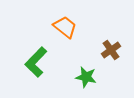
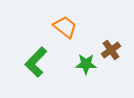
green star: moved 13 px up; rotated 10 degrees counterclockwise
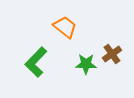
brown cross: moved 1 px right, 4 px down
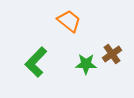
orange trapezoid: moved 4 px right, 6 px up
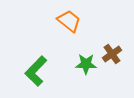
green L-shape: moved 9 px down
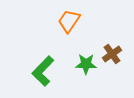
orange trapezoid: rotated 95 degrees counterclockwise
green L-shape: moved 7 px right
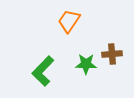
brown cross: rotated 30 degrees clockwise
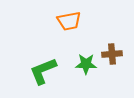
orange trapezoid: rotated 135 degrees counterclockwise
green L-shape: rotated 24 degrees clockwise
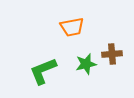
orange trapezoid: moved 3 px right, 6 px down
green star: rotated 15 degrees counterclockwise
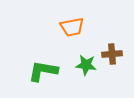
green star: moved 1 px down; rotated 20 degrees clockwise
green L-shape: rotated 32 degrees clockwise
